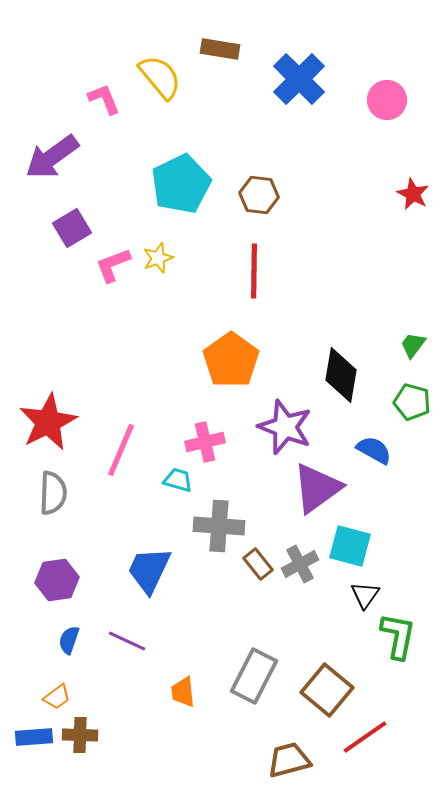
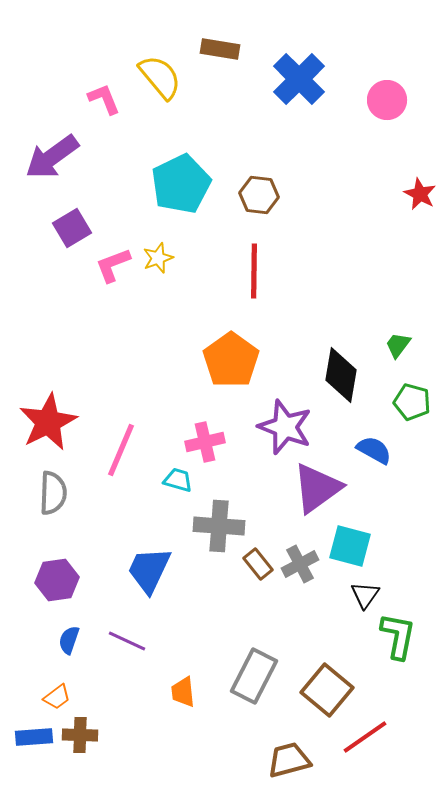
red star at (413, 194): moved 7 px right
green trapezoid at (413, 345): moved 15 px left
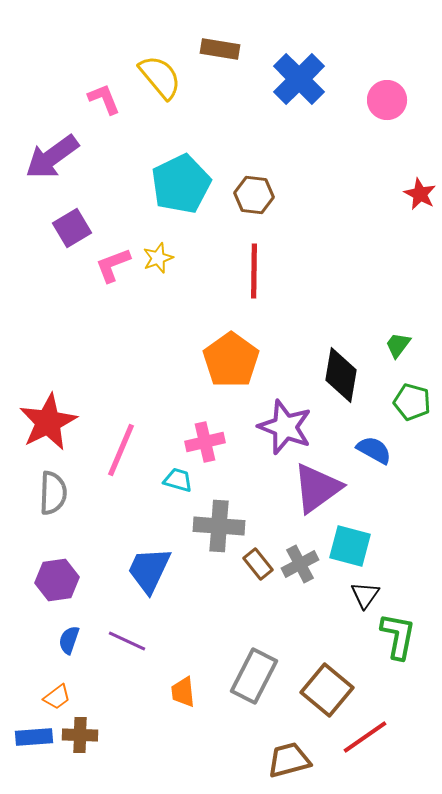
brown hexagon at (259, 195): moved 5 px left
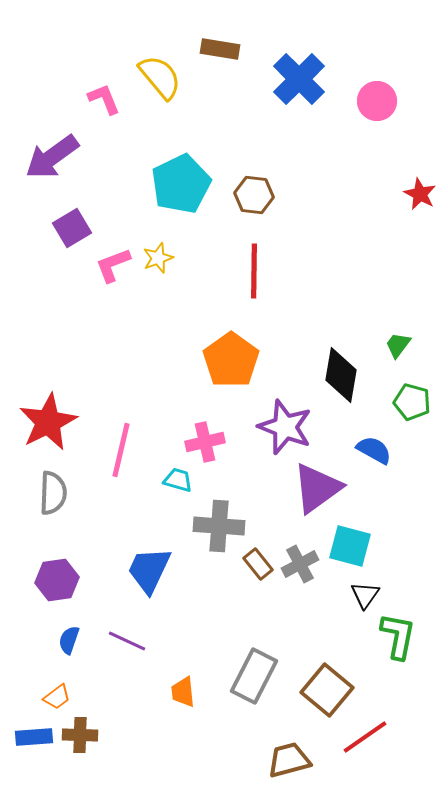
pink circle at (387, 100): moved 10 px left, 1 px down
pink line at (121, 450): rotated 10 degrees counterclockwise
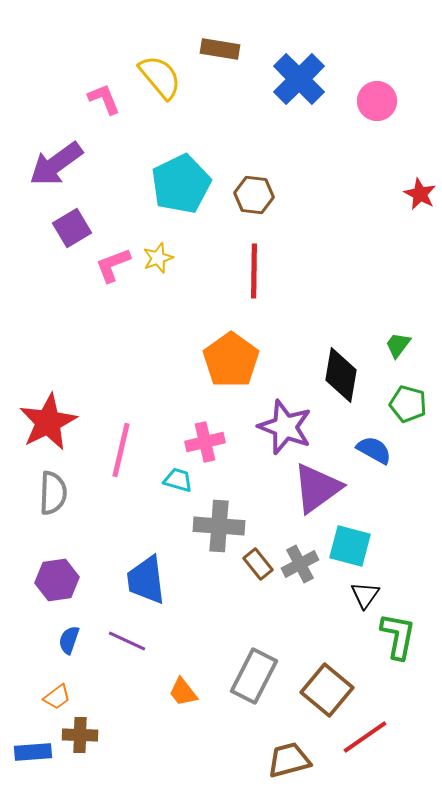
purple arrow at (52, 157): moved 4 px right, 7 px down
green pentagon at (412, 402): moved 4 px left, 2 px down
blue trapezoid at (149, 570): moved 3 px left, 10 px down; rotated 32 degrees counterclockwise
orange trapezoid at (183, 692): rotated 32 degrees counterclockwise
blue rectangle at (34, 737): moved 1 px left, 15 px down
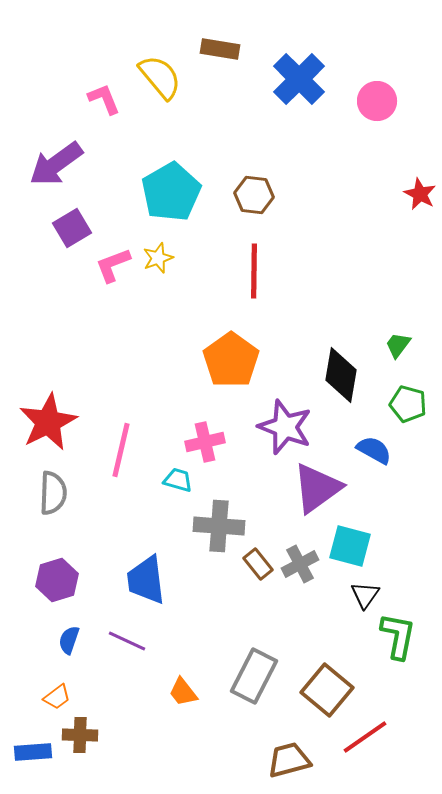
cyan pentagon at (181, 184): moved 10 px left, 8 px down; rotated 4 degrees counterclockwise
purple hexagon at (57, 580): rotated 9 degrees counterclockwise
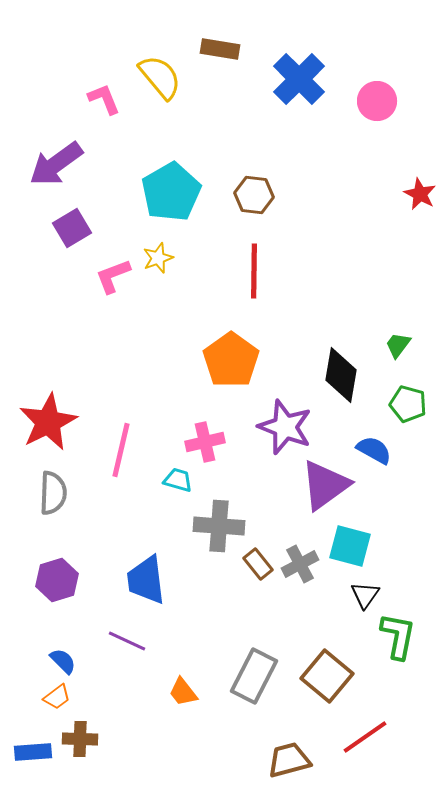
pink L-shape at (113, 265): moved 11 px down
purple triangle at (317, 488): moved 8 px right, 3 px up
blue semicircle at (69, 640): moved 6 px left, 21 px down; rotated 116 degrees clockwise
brown square at (327, 690): moved 14 px up
brown cross at (80, 735): moved 4 px down
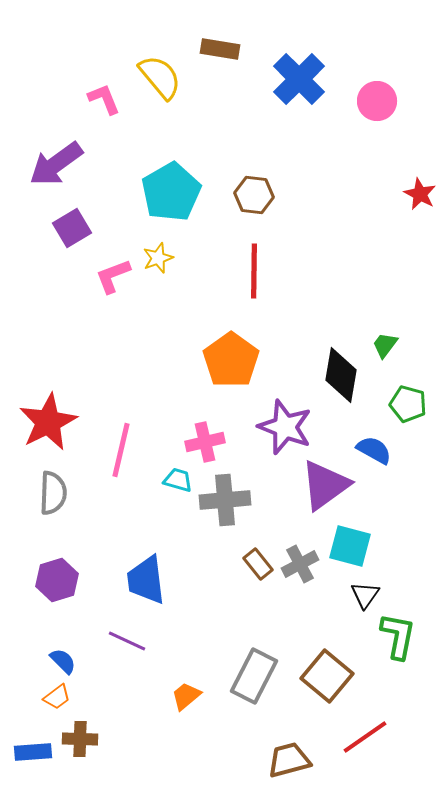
green trapezoid at (398, 345): moved 13 px left
gray cross at (219, 526): moved 6 px right, 26 px up; rotated 9 degrees counterclockwise
orange trapezoid at (183, 692): moved 3 px right, 4 px down; rotated 88 degrees clockwise
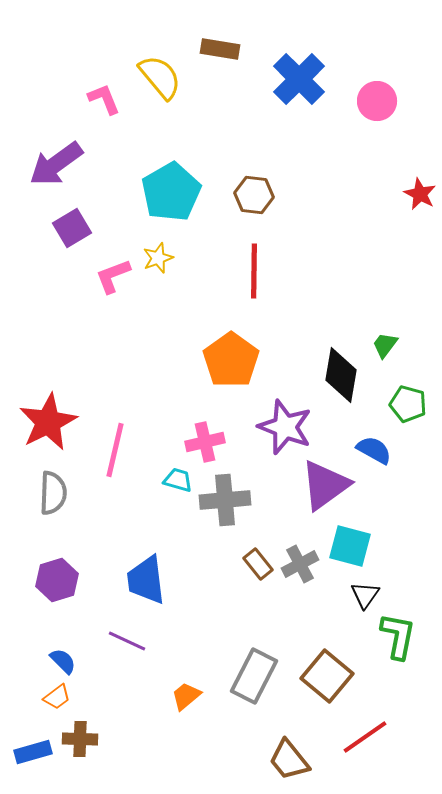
pink line at (121, 450): moved 6 px left
blue rectangle at (33, 752): rotated 12 degrees counterclockwise
brown trapezoid at (289, 760): rotated 114 degrees counterclockwise
